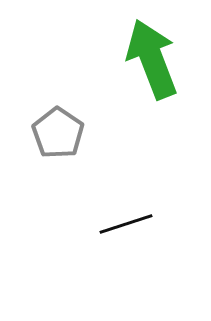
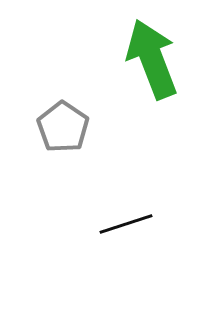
gray pentagon: moved 5 px right, 6 px up
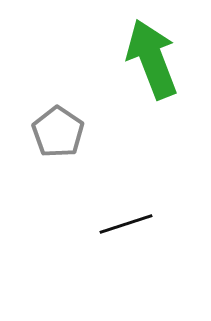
gray pentagon: moved 5 px left, 5 px down
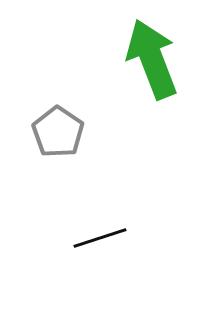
black line: moved 26 px left, 14 px down
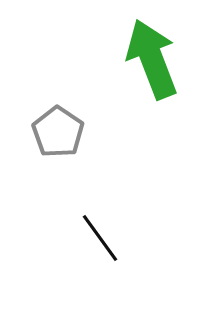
black line: rotated 72 degrees clockwise
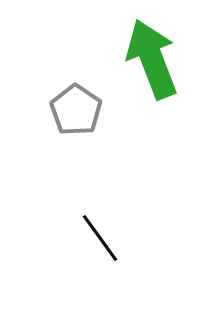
gray pentagon: moved 18 px right, 22 px up
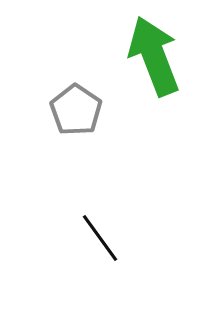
green arrow: moved 2 px right, 3 px up
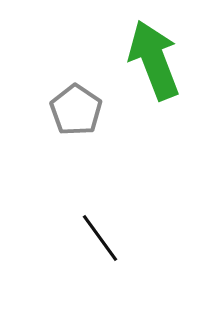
green arrow: moved 4 px down
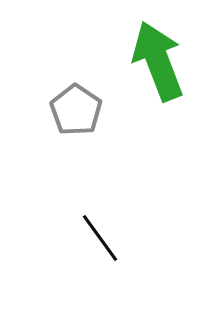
green arrow: moved 4 px right, 1 px down
